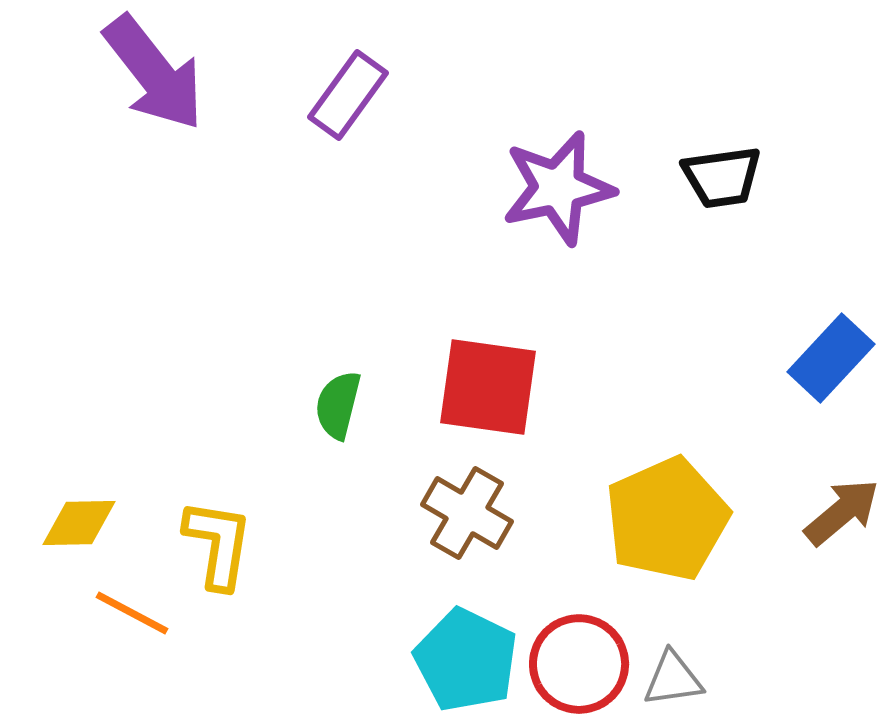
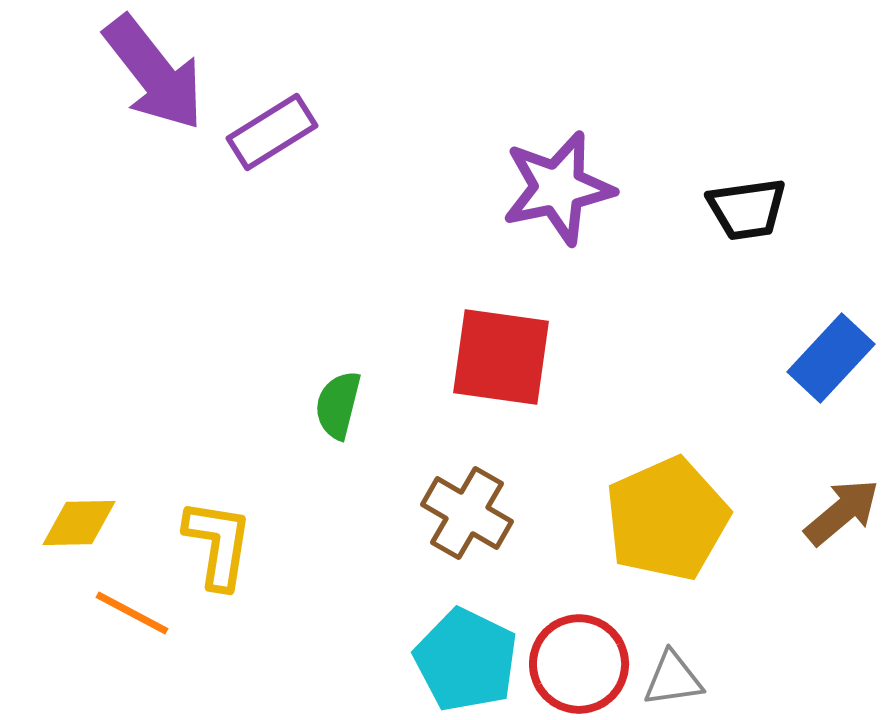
purple rectangle: moved 76 px left, 37 px down; rotated 22 degrees clockwise
black trapezoid: moved 25 px right, 32 px down
red square: moved 13 px right, 30 px up
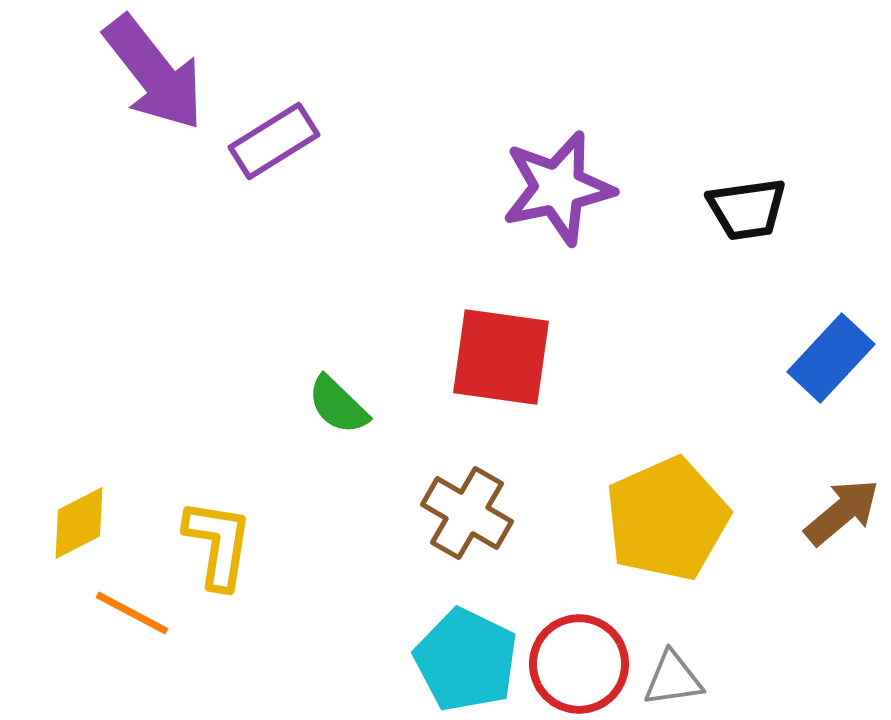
purple rectangle: moved 2 px right, 9 px down
green semicircle: rotated 60 degrees counterclockwise
yellow diamond: rotated 26 degrees counterclockwise
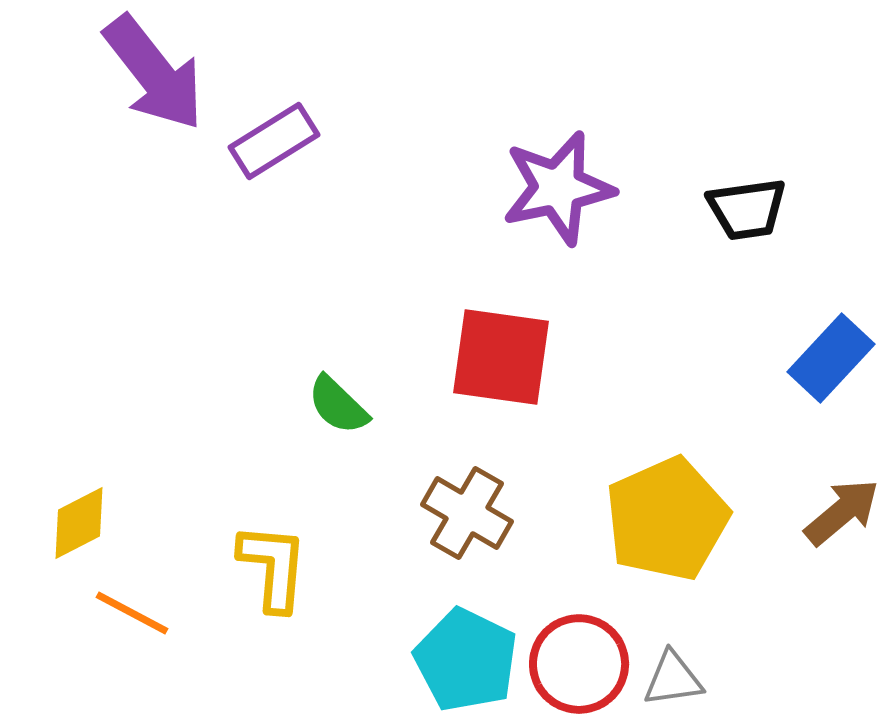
yellow L-shape: moved 55 px right, 23 px down; rotated 4 degrees counterclockwise
